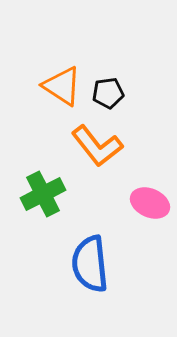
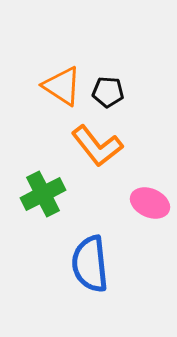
black pentagon: moved 1 px up; rotated 12 degrees clockwise
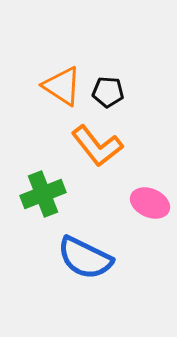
green cross: rotated 6 degrees clockwise
blue semicircle: moved 5 px left, 6 px up; rotated 58 degrees counterclockwise
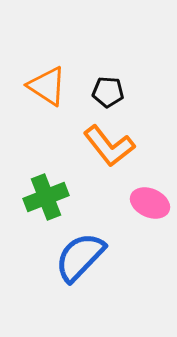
orange triangle: moved 15 px left
orange L-shape: moved 12 px right
green cross: moved 3 px right, 3 px down
blue semicircle: moved 5 px left, 1 px up; rotated 108 degrees clockwise
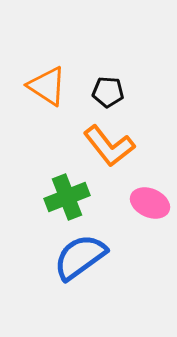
green cross: moved 21 px right
blue semicircle: rotated 10 degrees clockwise
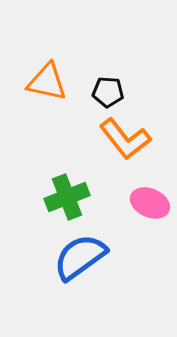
orange triangle: moved 4 px up; rotated 21 degrees counterclockwise
orange L-shape: moved 16 px right, 7 px up
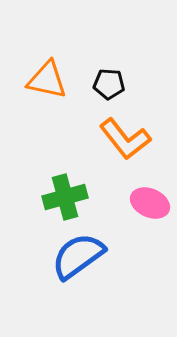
orange triangle: moved 2 px up
black pentagon: moved 1 px right, 8 px up
green cross: moved 2 px left; rotated 6 degrees clockwise
blue semicircle: moved 2 px left, 1 px up
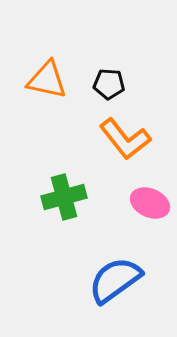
green cross: moved 1 px left
blue semicircle: moved 37 px right, 24 px down
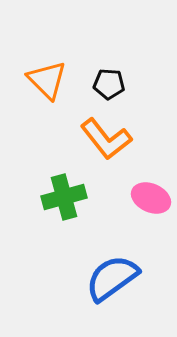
orange triangle: rotated 33 degrees clockwise
orange L-shape: moved 19 px left
pink ellipse: moved 1 px right, 5 px up
blue semicircle: moved 3 px left, 2 px up
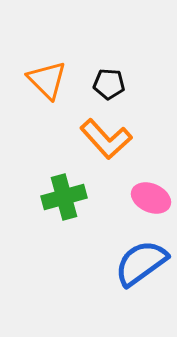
orange L-shape: rotated 4 degrees counterclockwise
blue semicircle: moved 29 px right, 15 px up
